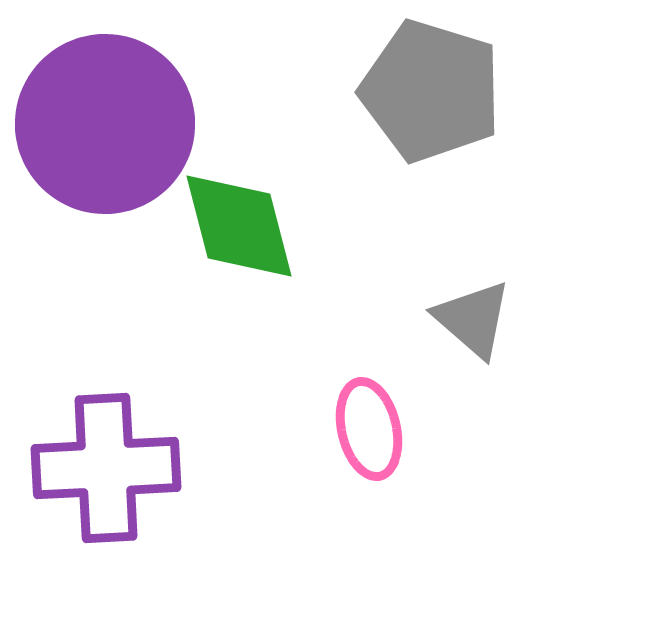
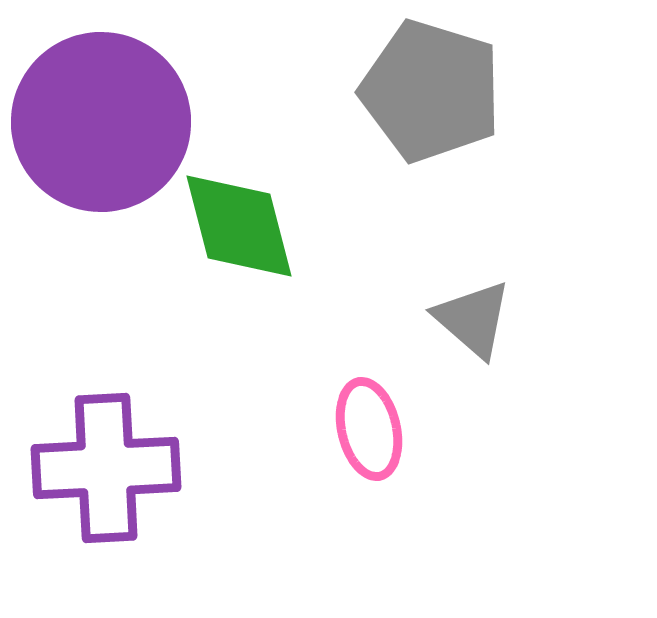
purple circle: moved 4 px left, 2 px up
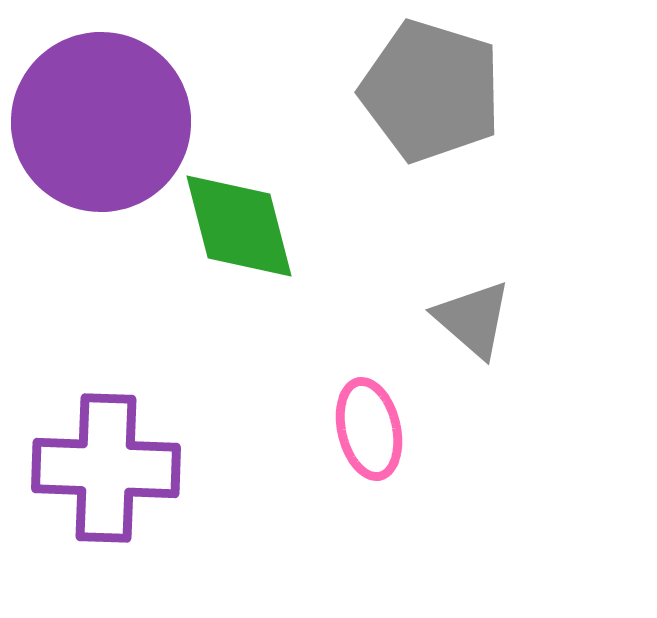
purple cross: rotated 5 degrees clockwise
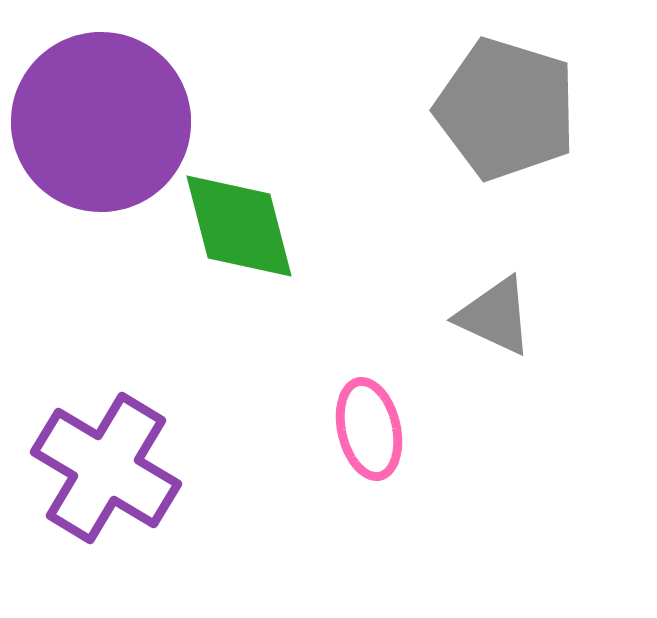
gray pentagon: moved 75 px right, 18 px down
gray triangle: moved 22 px right, 3 px up; rotated 16 degrees counterclockwise
purple cross: rotated 29 degrees clockwise
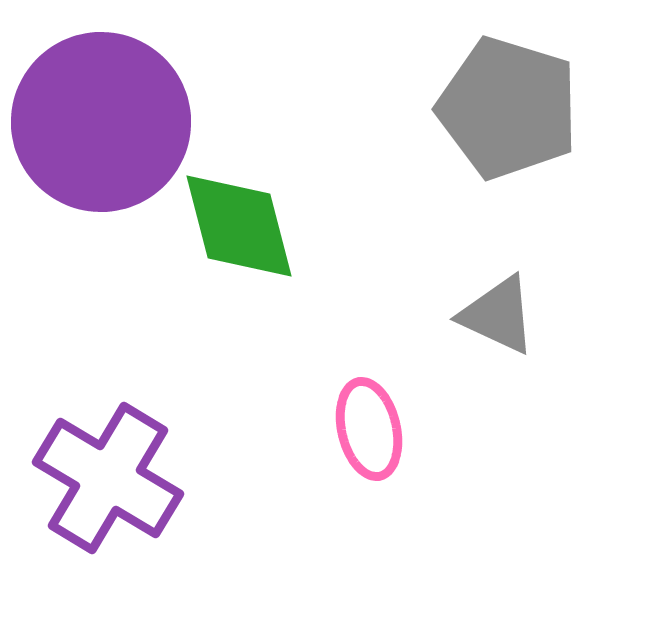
gray pentagon: moved 2 px right, 1 px up
gray triangle: moved 3 px right, 1 px up
purple cross: moved 2 px right, 10 px down
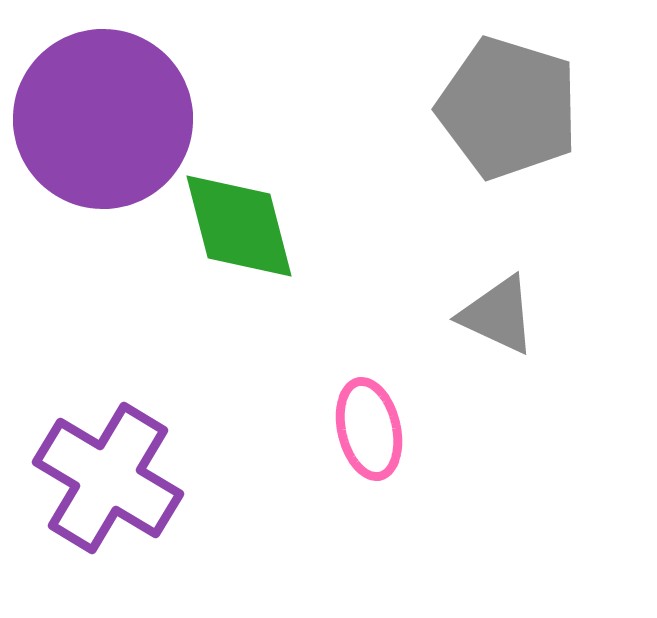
purple circle: moved 2 px right, 3 px up
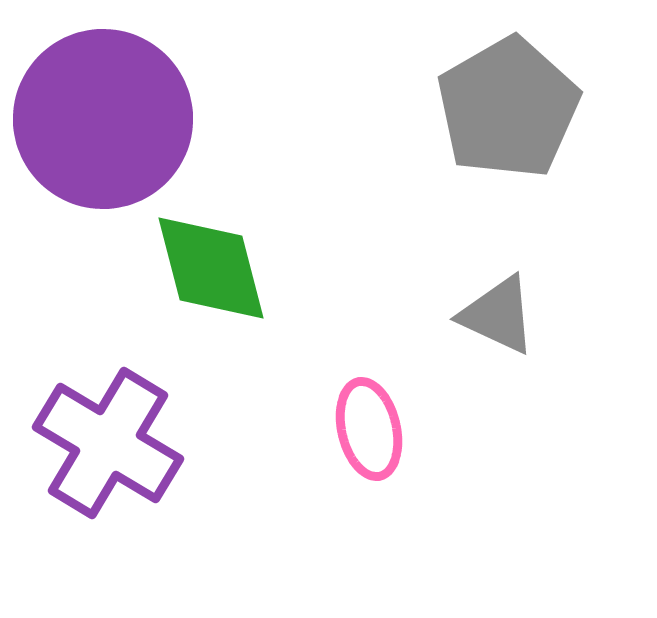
gray pentagon: rotated 25 degrees clockwise
green diamond: moved 28 px left, 42 px down
purple cross: moved 35 px up
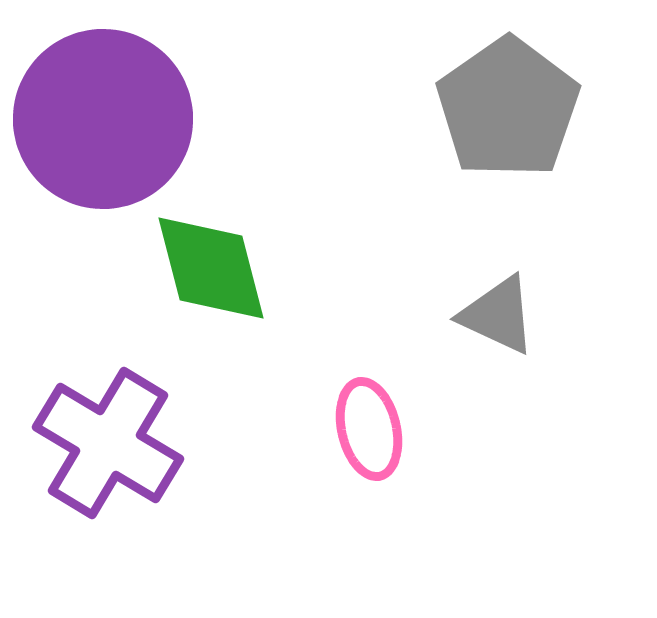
gray pentagon: rotated 5 degrees counterclockwise
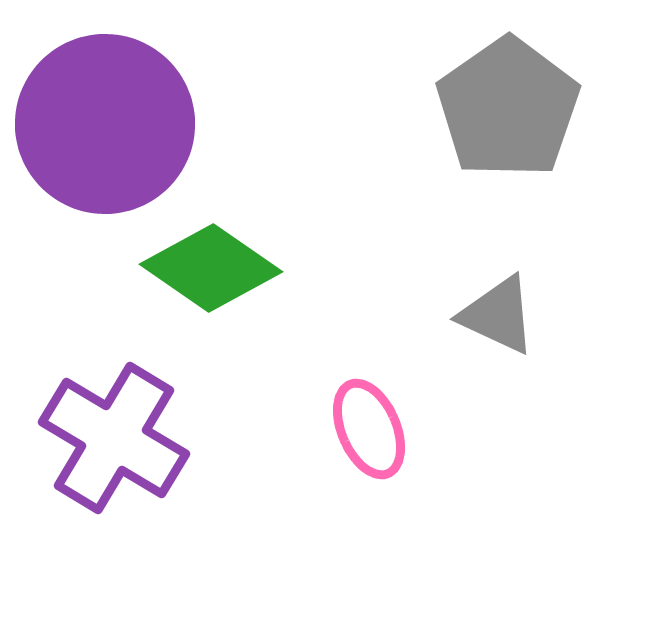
purple circle: moved 2 px right, 5 px down
green diamond: rotated 41 degrees counterclockwise
pink ellipse: rotated 10 degrees counterclockwise
purple cross: moved 6 px right, 5 px up
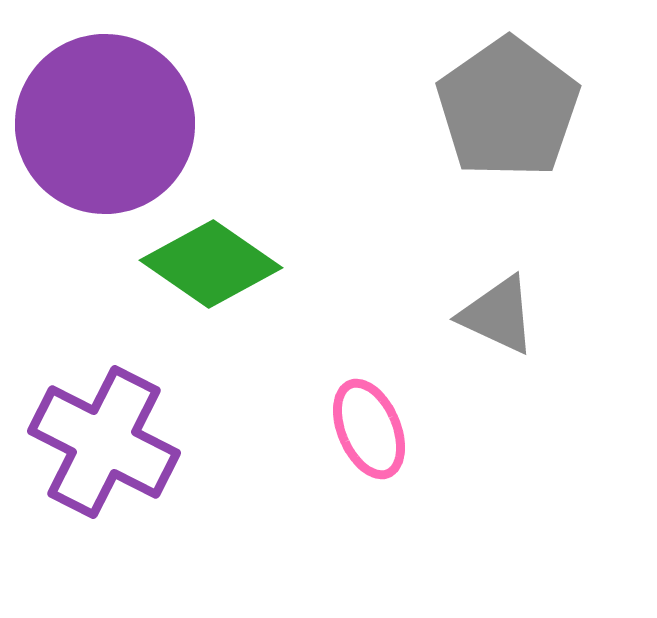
green diamond: moved 4 px up
purple cross: moved 10 px left, 4 px down; rotated 4 degrees counterclockwise
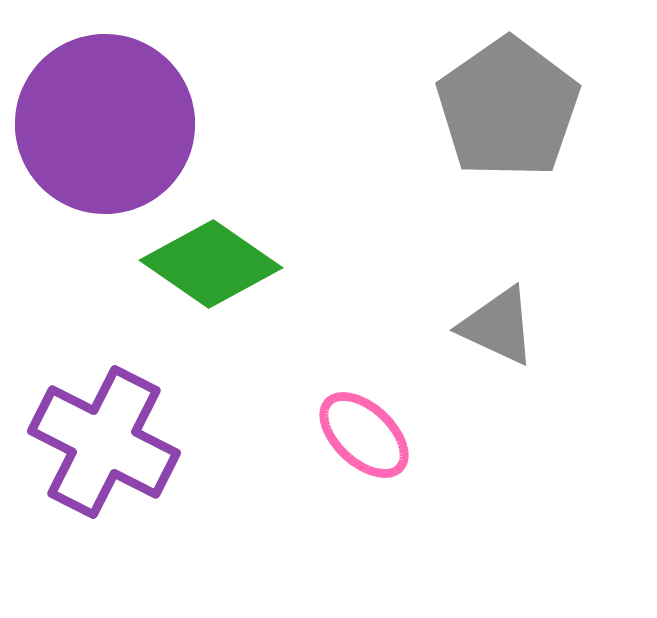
gray triangle: moved 11 px down
pink ellipse: moved 5 px left, 6 px down; rotated 24 degrees counterclockwise
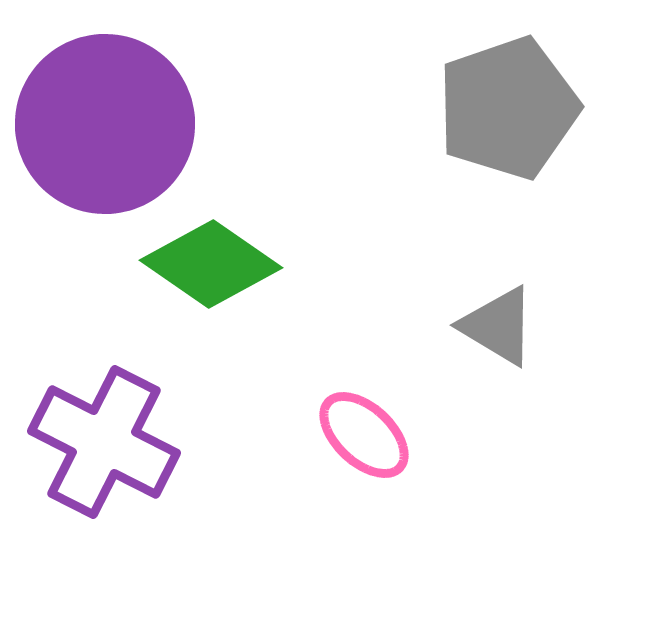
gray pentagon: rotated 16 degrees clockwise
gray triangle: rotated 6 degrees clockwise
